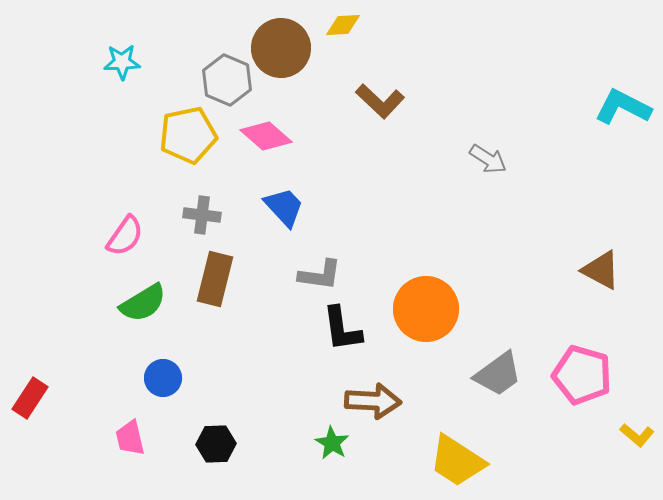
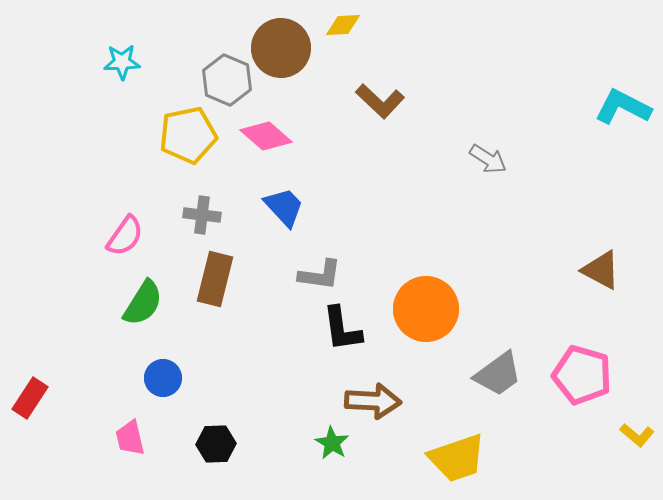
green semicircle: rotated 27 degrees counterclockwise
yellow trapezoid: moved 3 px up; rotated 52 degrees counterclockwise
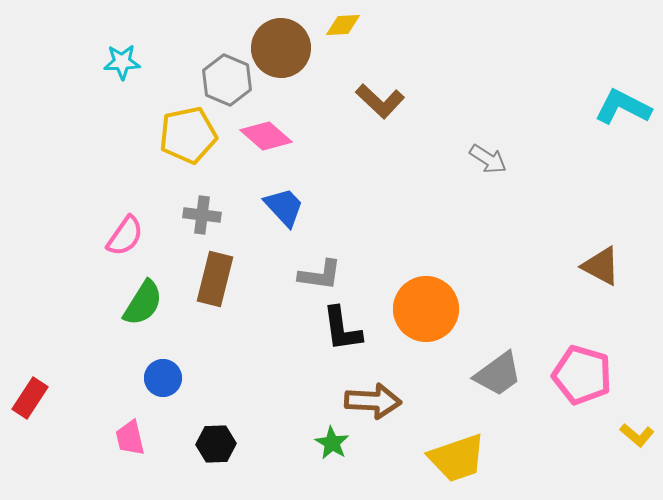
brown triangle: moved 4 px up
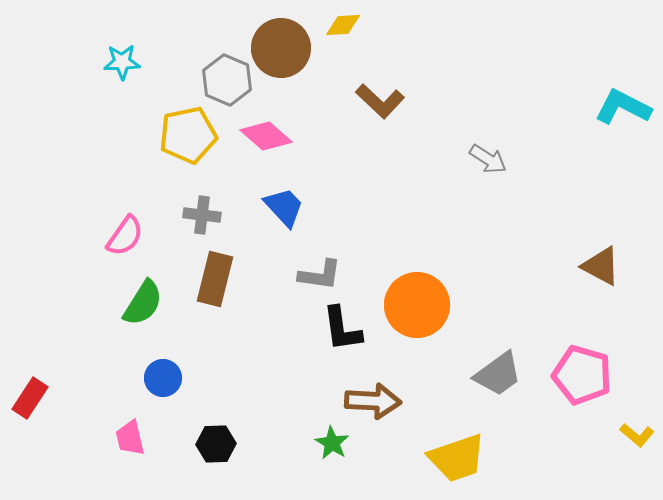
orange circle: moved 9 px left, 4 px up
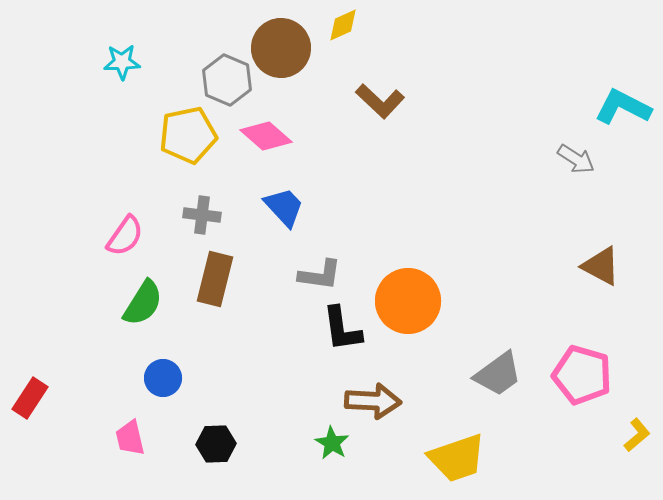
yellow diamond: rotated 21 degrees counterclockwise
gray arrow: moved 88 px right
orange circle: moved 9 px left, 4 px up
yellow L-shape: rotated 80 degrees counterclockwise
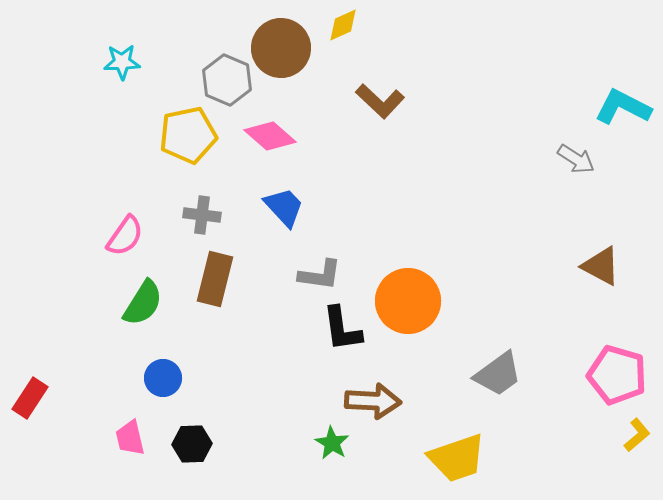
pink diamond: moved 4 px right
pink pentagon: moved 35 px right
black hexagon: moved 24 px left
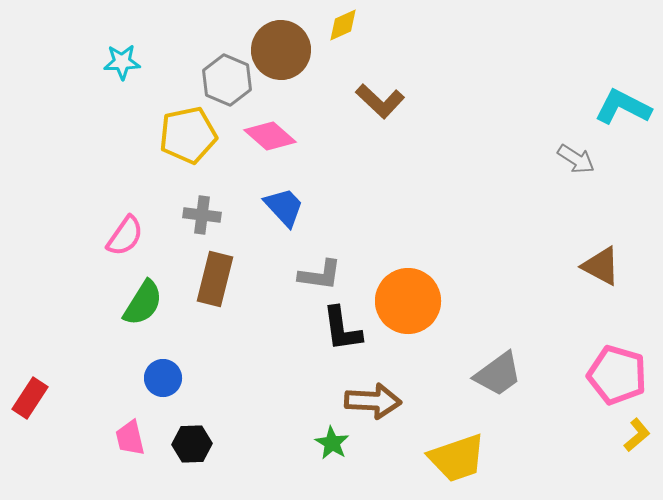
brown circle: moved 2 px down
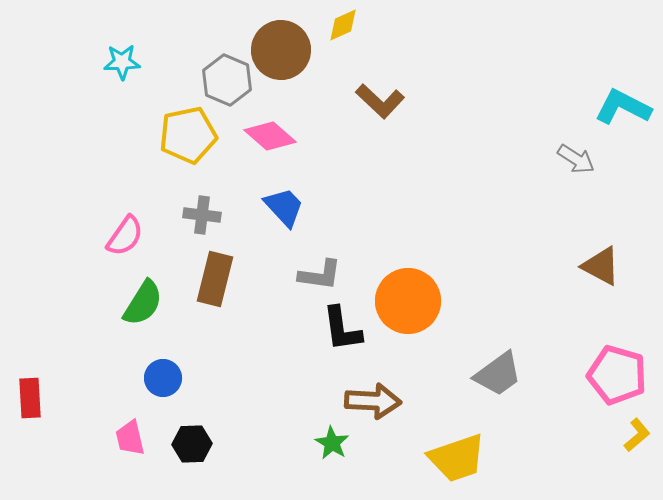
red rectangle: rotated 36 degrees counterclockwise
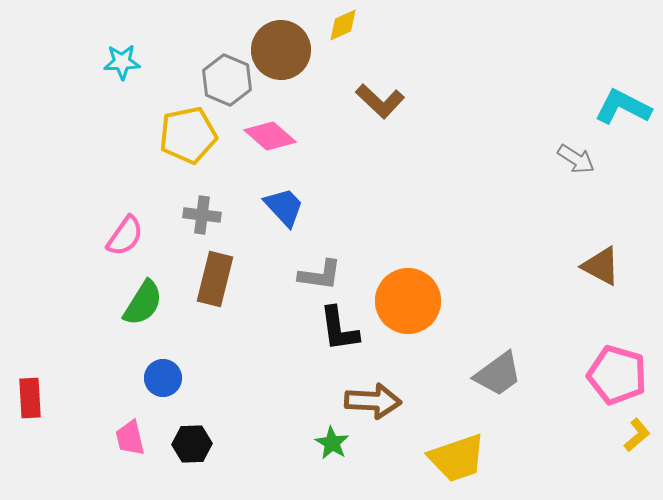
black L-shape: moved 3 px left
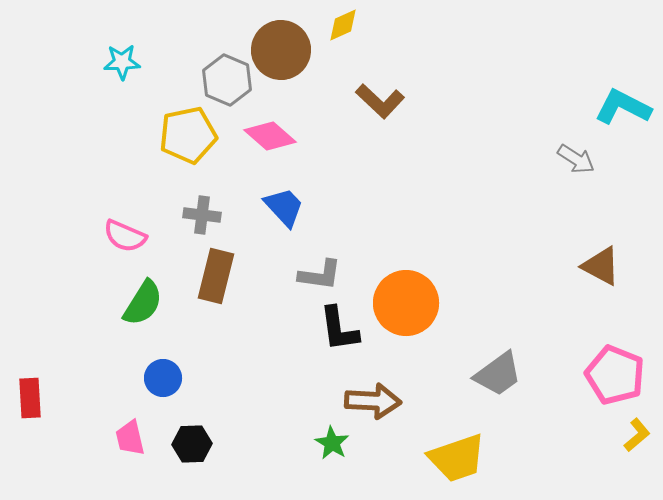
pink semicircle: rotated 78 degrees clockwise
brown rectangle: moved 1 px right, 3 px up
orange circle: moved 2 px left, 2 px down
pink pentagon: moved 2 px left; rotated 6 degrees clockwise
